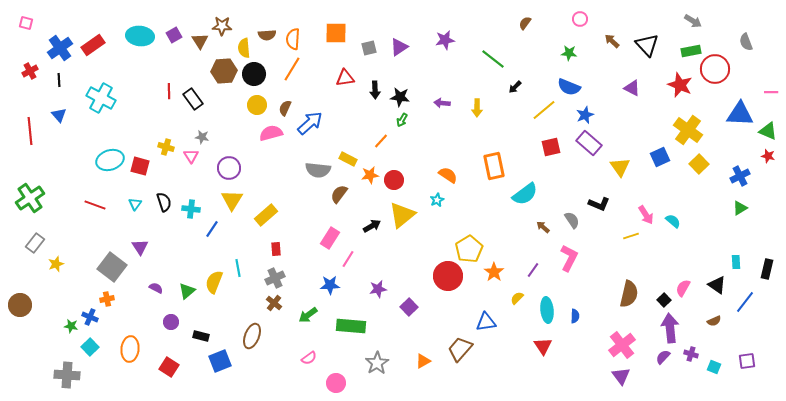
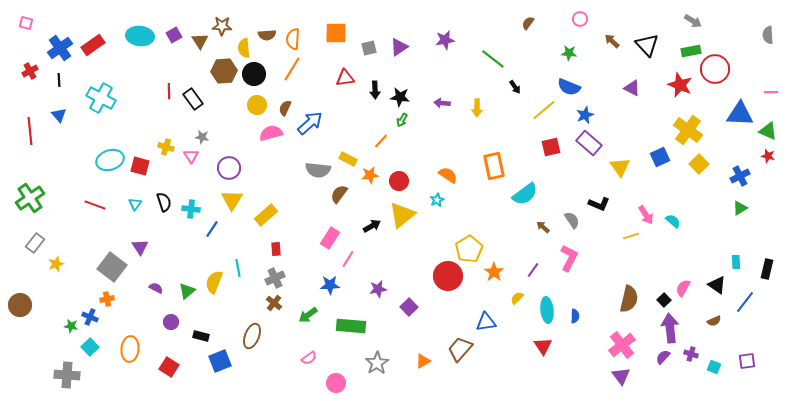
brown semicircle at (525, 23): moved 3 px right
gray semicircle at (746, 42): moved 22 px right, 7 px up; rotated 18 degrees clockwise
black arrow at (515, 87): rotated 80 degrees counterclockwise
red circle at (394, 180): moved 5 px right, 1 px down
brown semicircle at (629, 294): moved 5 px down
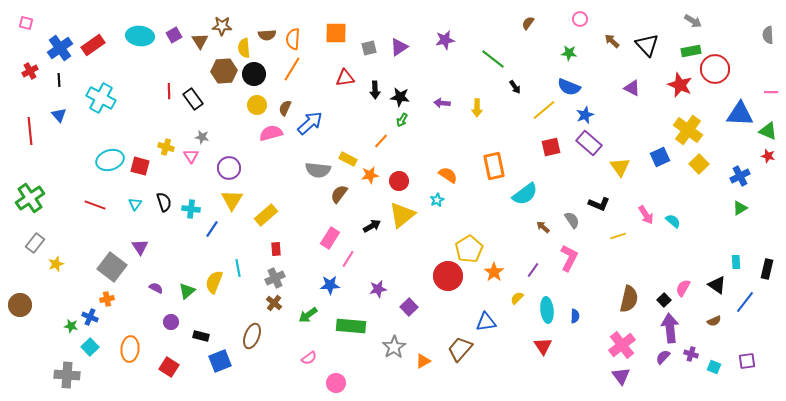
yellow line at (631, 236): moved 13 px left
gray star at (377, 363): moved 17 px right, 16 px up
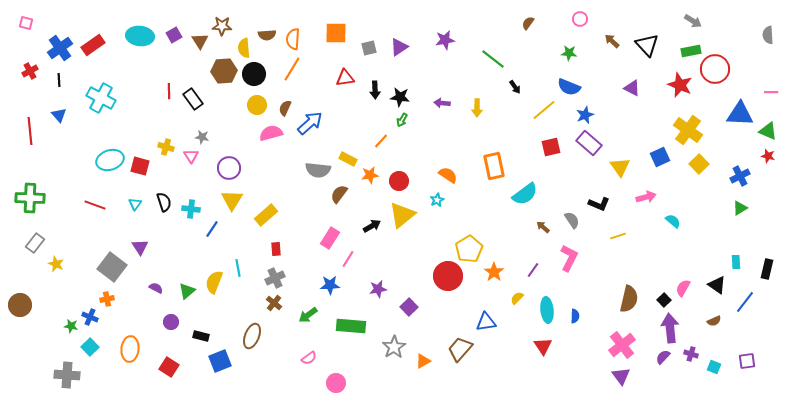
green cross at (30, 198): rotated 36 degrees clockwise
pink arrow at (646, 215): moved 18 px up; rotated 72 degrees counterclockwise
yellow star at (56, 264): rotated 28 degrees counterclockwise
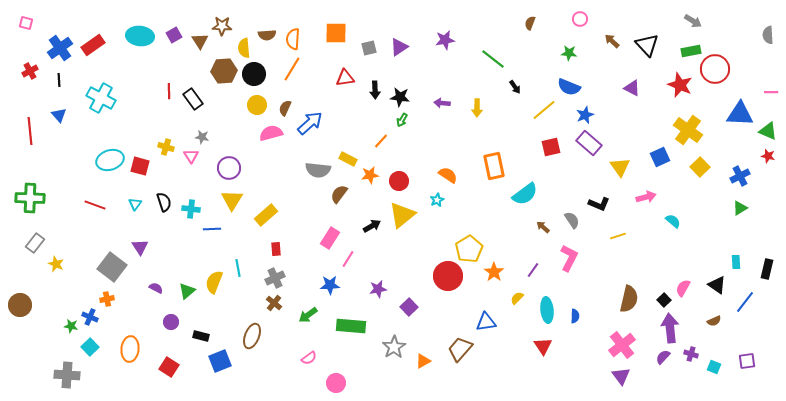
brown semicircle at (528, 23): moved 2 px right; rotated 16 degrees counterclockwise
yellow square at (699, 164): moved 1 px right, 3 px down
blue line at (212, 229): rotated 54 degrees clockwise
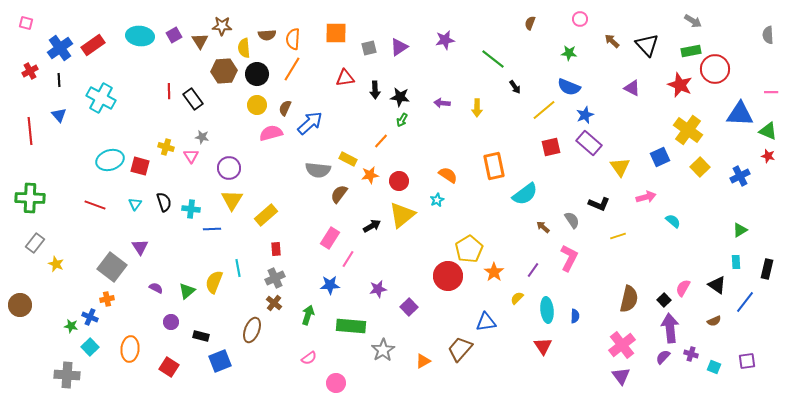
black circle at (254, 74): moved 3 px right
green triangle at (740, 208): moved 22 px down
green arrow at (308, 315): rotated 144 degrees clockwise
brown ellipse at (252, 336): moved 6 px up
gray star at (394, 347): moved 11 px left, 3 px down
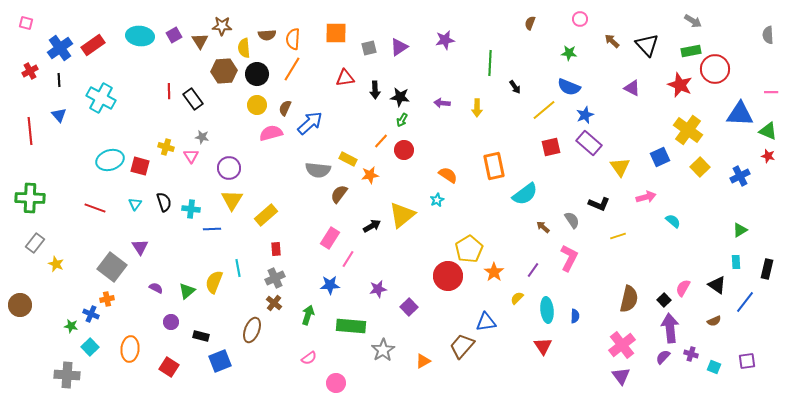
green line at (493, 59): moved 3 px left, 4 px down; rotated 55 degrees clockwise
red circle at (399, 181): moved 5 px right, 31 px up
red line at (95, 205): moved 3 px down
blue cross at (90, 317): moved 1 px right, 3 px up
brown trapezoid at (460, 349): moved 2 px right, 3 px up
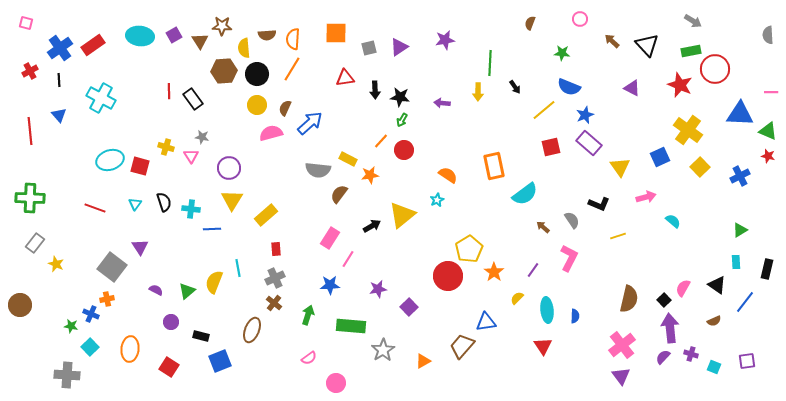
green star at (569, 53): moved 7 px left
yellow arrow at (477, 108): moved 1 px right, 16 px up
purple semicircle at (156, 288): moved 2 px down
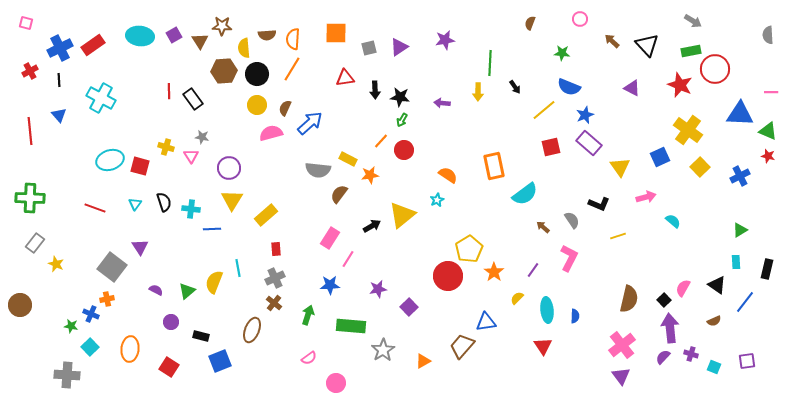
blue cross at (60, 48): rotated 10 degrees clockwise
